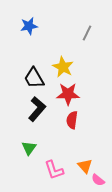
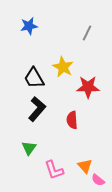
red star: moved 20 px right, 7 px up
red semicircle: rotated 12 degrees counterclockwise
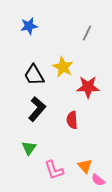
black trapezoid: moved 3 px up
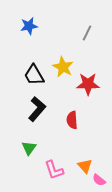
red star: moved 3 px up
pink semicircle: moved 1 px right
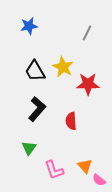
black trapezoid: moved 1 px right, 4 px up
red semicircle: moved 1 px left, 1 px down
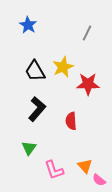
blue star: moved 1 px left, 1 px up; rotated 30 degrees counterclockwise
yellow star: rotated 20 degrees clockwise
